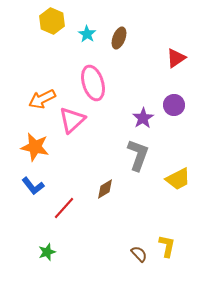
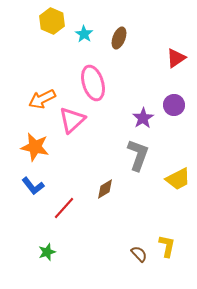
cyan star: moved 3 px left
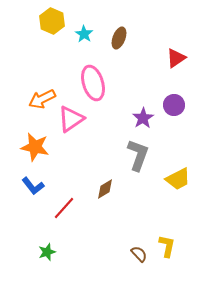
pink triangle: moved 1 px left, 1 px up; rotated 8 degrees clockwise
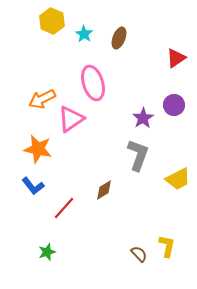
orange star: moved 3 px right, 2 px down
brown diamond: moved 1 px left, 1 px down
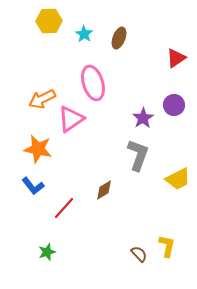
yellow hexagon: moved 3 px left; rotated 25 degrees counterclockwise
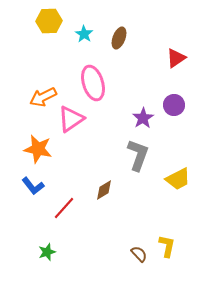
orange arrow: moved 1 px right, 2 px up
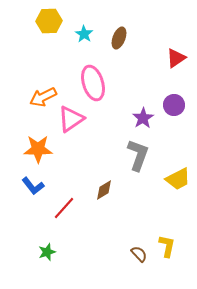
orange star: rotated 12 degrees counterclockwise
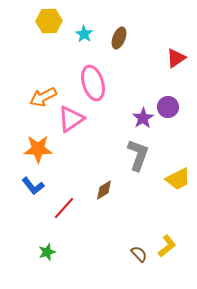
purple circle: moved 6 px left, 2 px down
yellow L-shape: rotated 40 degrees clockwise
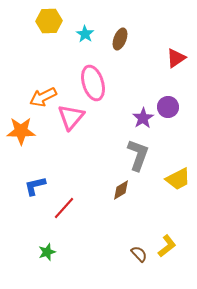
cyan star: moved 1 px right
brown ellipse: moved 1 px right, 1 px down
pink triangle: moved 2 px up; rotated 16 degrees counterclockwise
orange star: moved 17 px left, 18 px up
blue L-shape: moved 2 px right; rotated 115 degrees clockwise
brown diamond: moved 17 px right
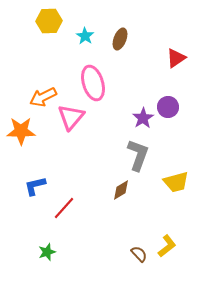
cyan star: moved 2 px down
yellow trapezoid: moved 2 px left, 3 px down; rotated 12 degrees clockwise
